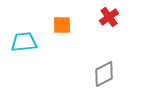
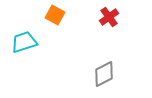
orange square: moved 7 px left, 10 px up; rotated 30 degrees clockwise
cyan trapezoid: rotated 12 degrees counterclockwise
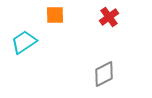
orange square: rotated 30 degrees counterclockwise
cyan trapezoid: rotated 16 degrees counterclockwise
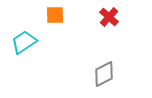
red cross: rotated 12 degrees counterclockwise
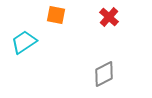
orange square: moved 1 px right; rotated 12 degrees clockwise
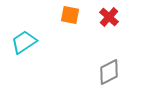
orange square: moved 14 px right
gray diamond: moved 5 px right, 2 px up
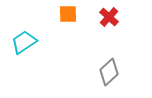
orange square: moved 2 px left, 1 px up; rotated 12 degrees counterclockwise
gray diamond: rotated 16 degrees counterclockwise
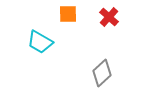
cyan trapezoid: moved 16 px right; rotated 116 degrees counterclockwise
gray diamond: moved 7 px left, 1 px down
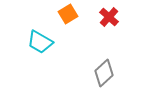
orange square: rotated 30 degrees counterclockwise
gray diamond: moved 2 px right
